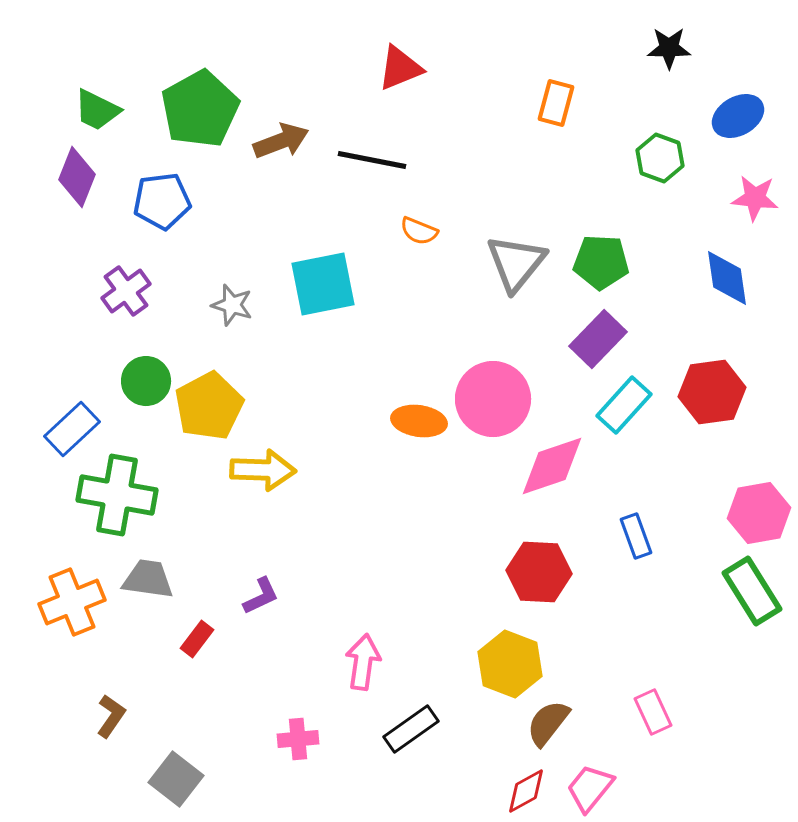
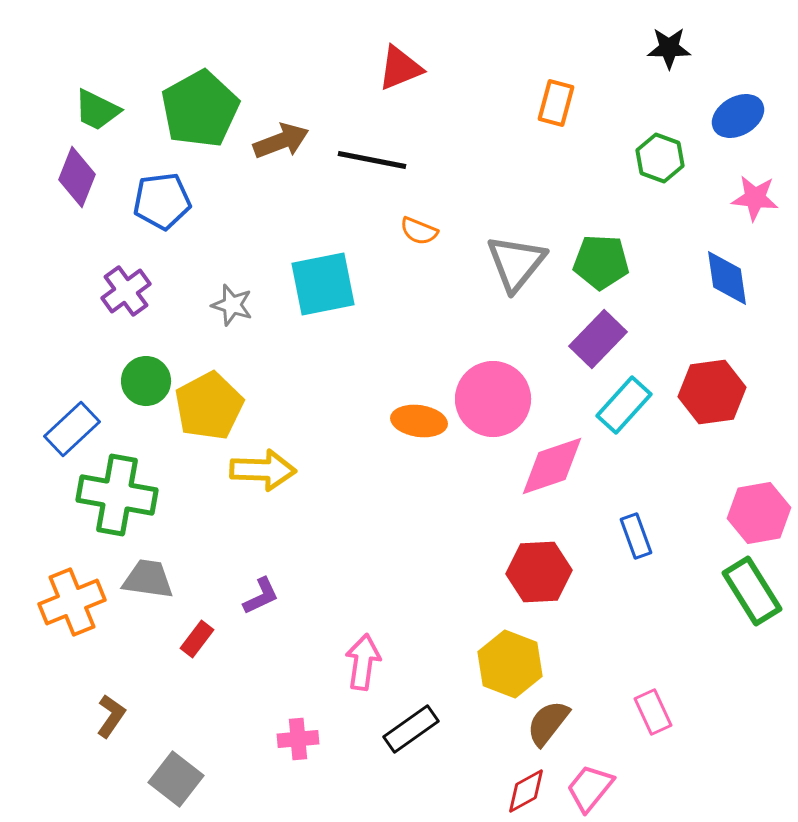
red hexagon at (539, 572): rotated 6 degrees counterclockwise
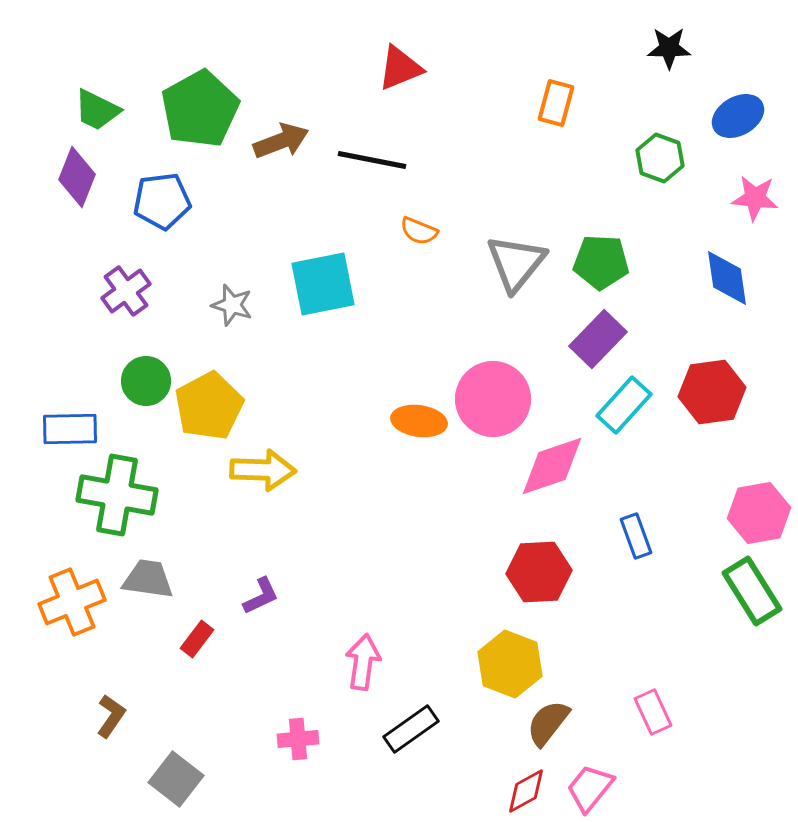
blue rectangle at (72, 429): moved 2 px left; rotated 42 degrees clockwise
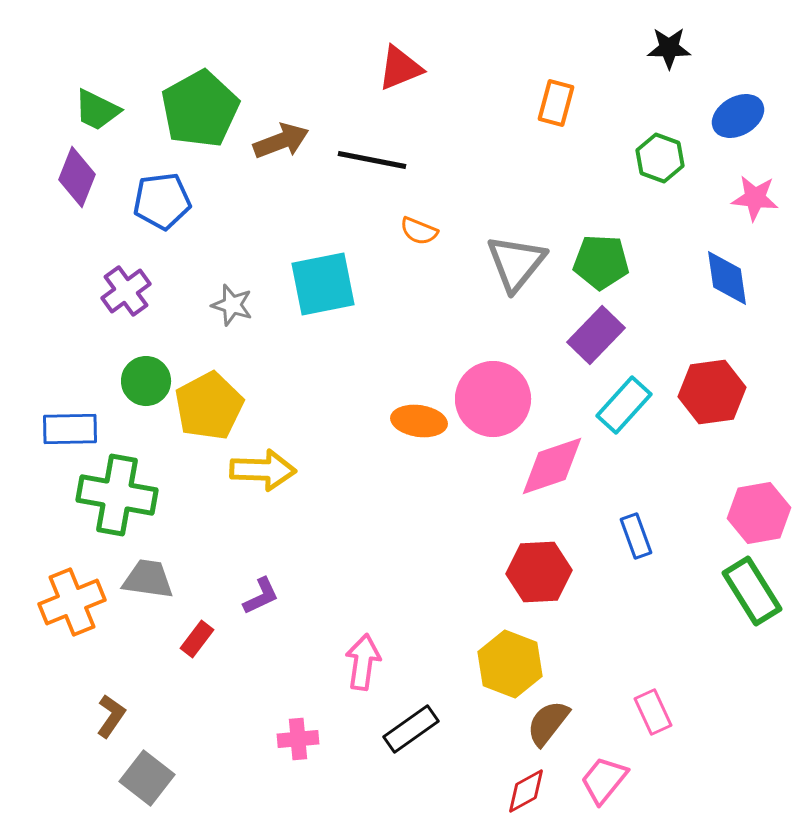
purple rectangle at (598, 339): moved 2 px left, 4 px up
gray square at (176, 779): moved 29 px left, 1 px up
pink trapezoid at (590, 788): moved 14 px right, 8 px up
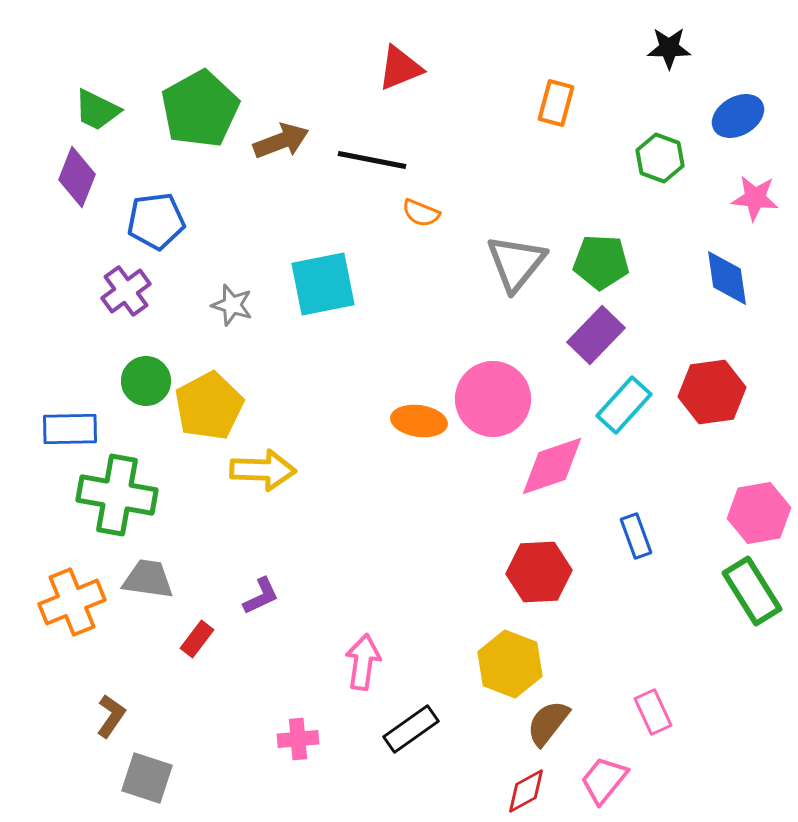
blue pentagon at (162, 201): moved 6 px left, 20 px down
orange semicircle at (419, 231): moved 2 px right, 18 px up
gray square at (147, 778): rotated 20 degrees counterclockwise
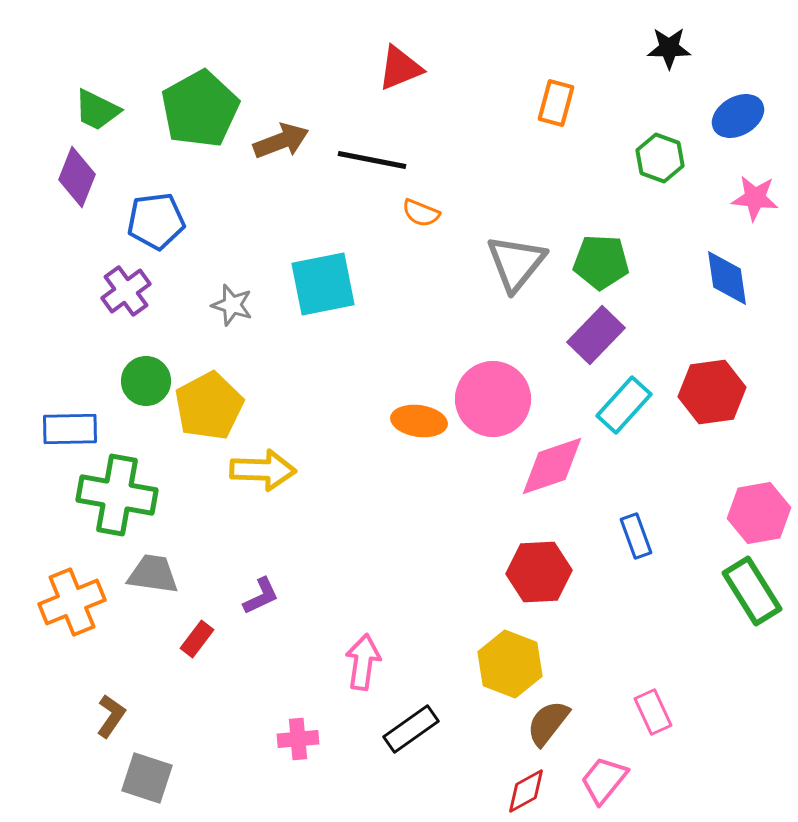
gray trapezoid at (148, 579): moved 5 px right, 5 px up
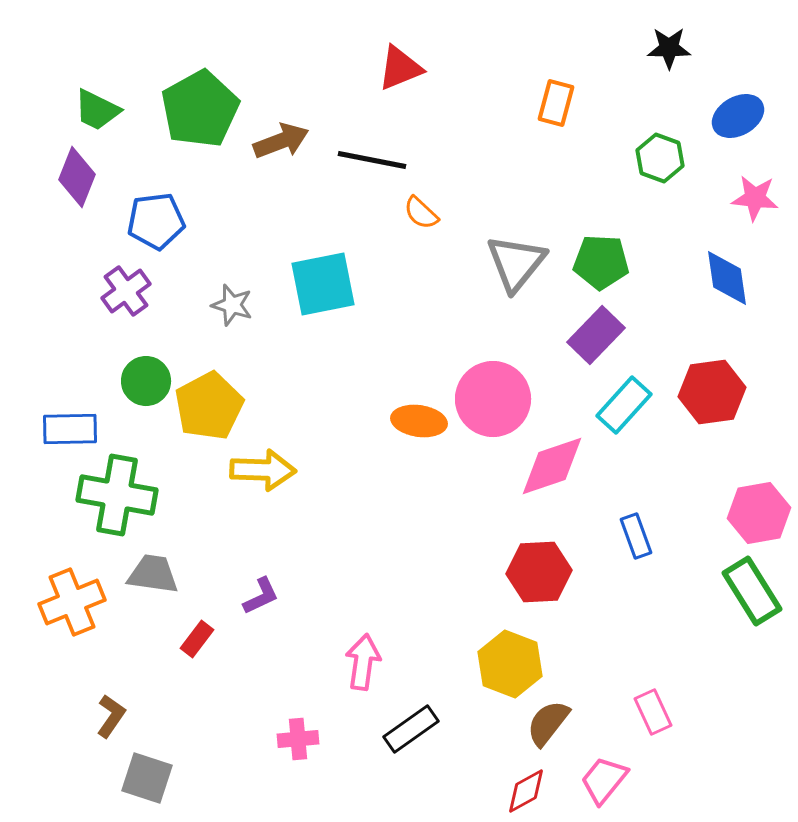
orange semicircle at (421, 213): rotated 21 degrees clockwise
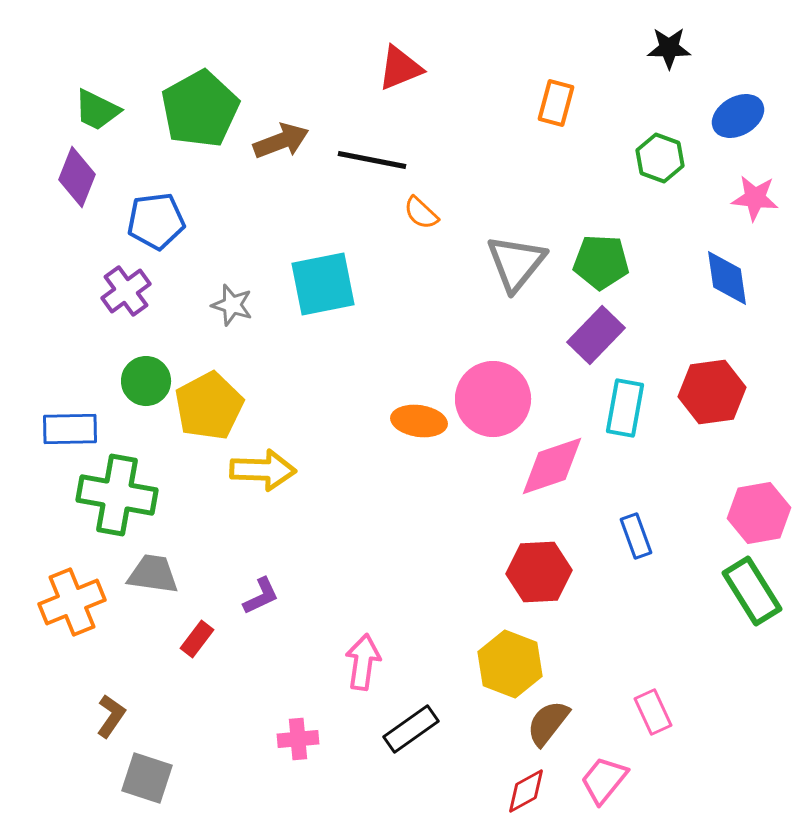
cyan rectangle at (624, 405): moved 1 px right, 3 px down; rotated 32 degrees counterclockwise
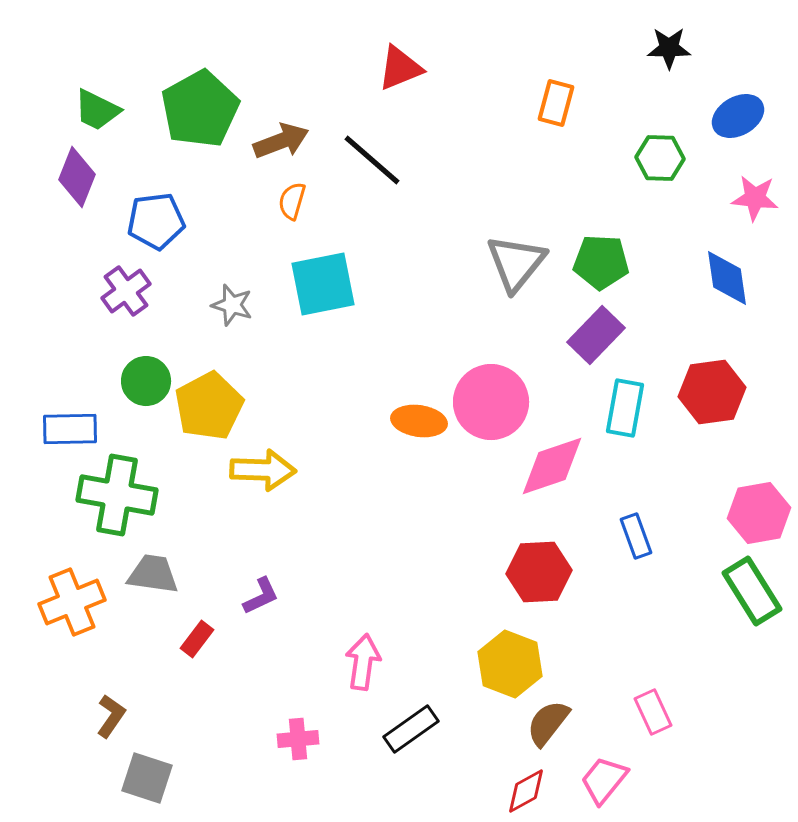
green hexagon at (660, 158): rotated 18 degrees counterclockwise
black line at (372, 160): rotated 30 degrees clockwise
orange semicircle at (421, 213): moved 129 px left, 12 px up; rotated 63 degrees clockwise
pink circle at (493, 399): moved 2 px left, 3 px down
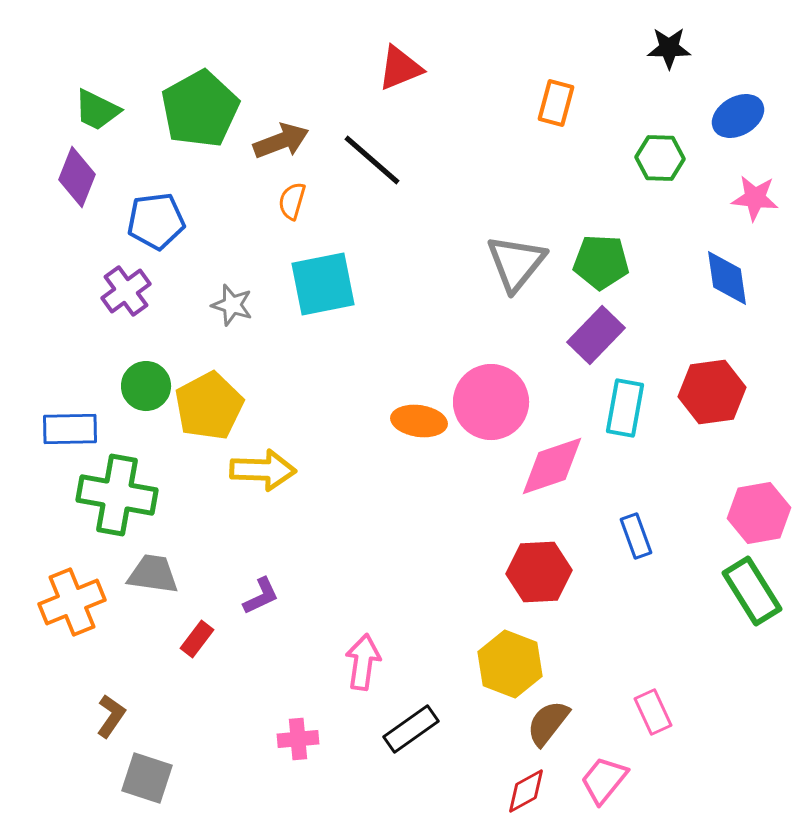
green circle at (146, 381): moved 5 px down
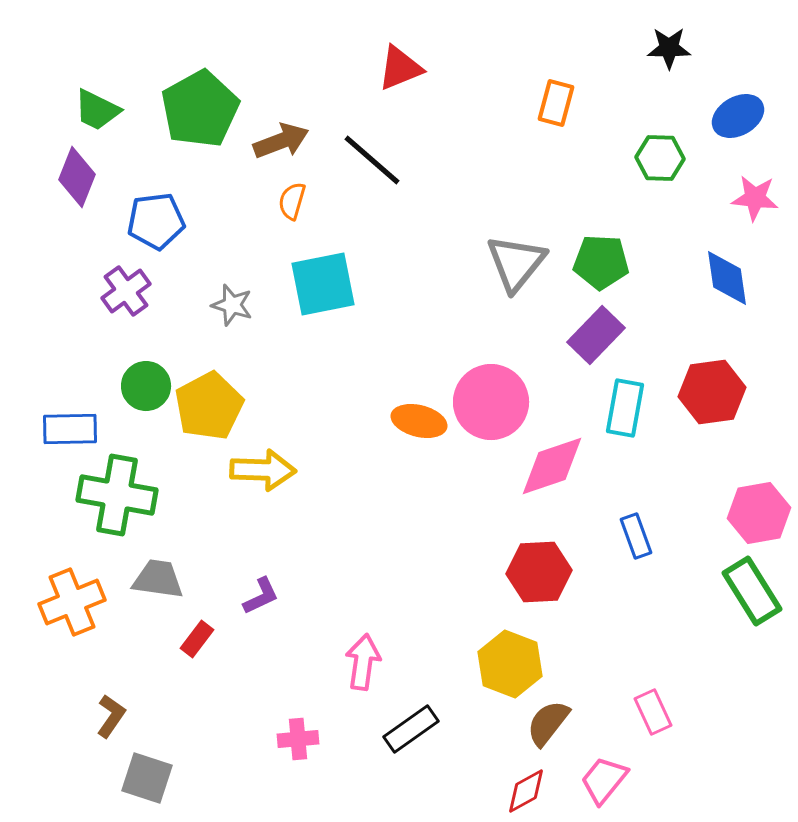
orange ellipse at (419, 421): rotated 6 degrees clockwise
gray trapezoid at (153, 574): moved 5 px right, 5 px down
